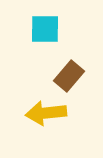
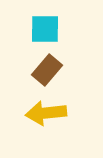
brown rectangle: moved 22 px left, 6 px up
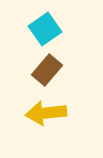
cyan square: rotated 36 degrees counterclockwise
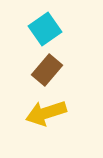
yellow arrow: rotated 12 degrees counterclockwise
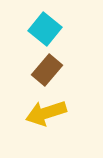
cyan square: rotated 16 degrees counterclockwise
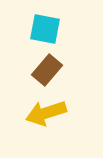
cyan square: rotated 28 degrees counterclockwise
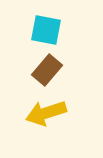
cyan square: moved 1 px right, 1 px down
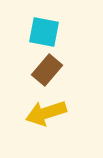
cyan square: moved 2 px left, 2 px down
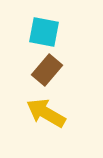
yellow arrow: rotated 48 degrees clockwise
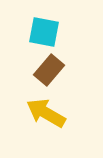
brown rectangle: moved 2 px right
